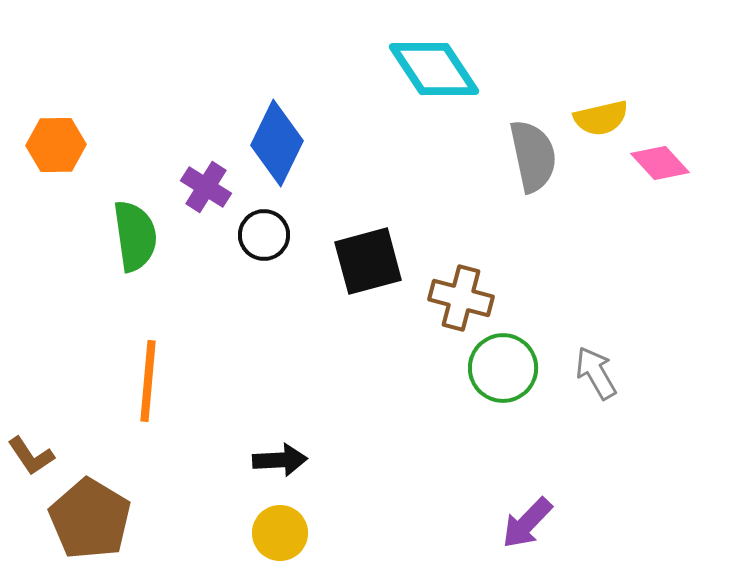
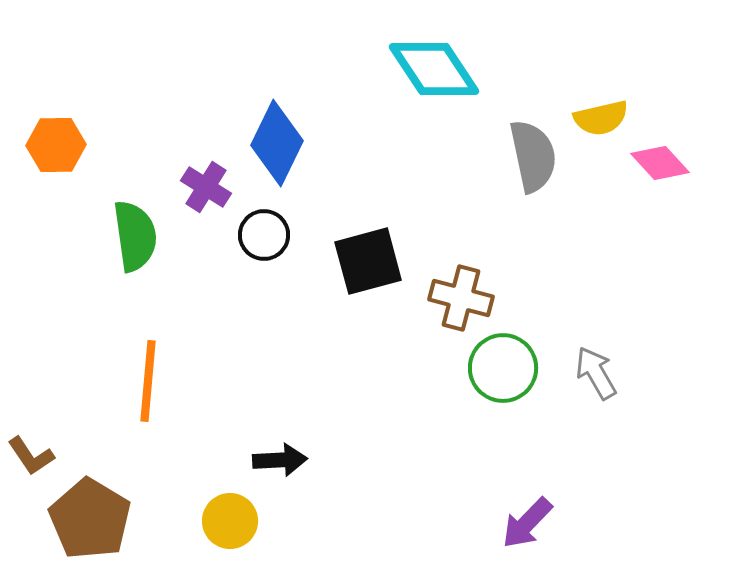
yellow circle: moved 50 px left, 12 px up
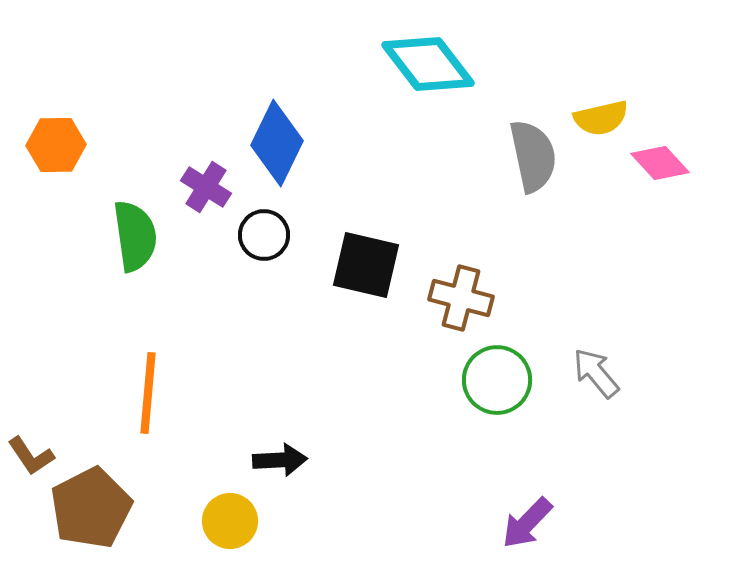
cyan diamond: moved 6 px left, 5 px up; rotated 4 degrees counterclockwise
black square: moved 2 px left, 4 px down; rotated 28 degrees clockwise
green circle: moved 6 px left, 12 px down
gray arrow: rotated 10 degrees counterclockwise
orange line: moved 12 px down
brown pentagon: moved 1 px right, 11 px up; rotated 14 degrees clockwise
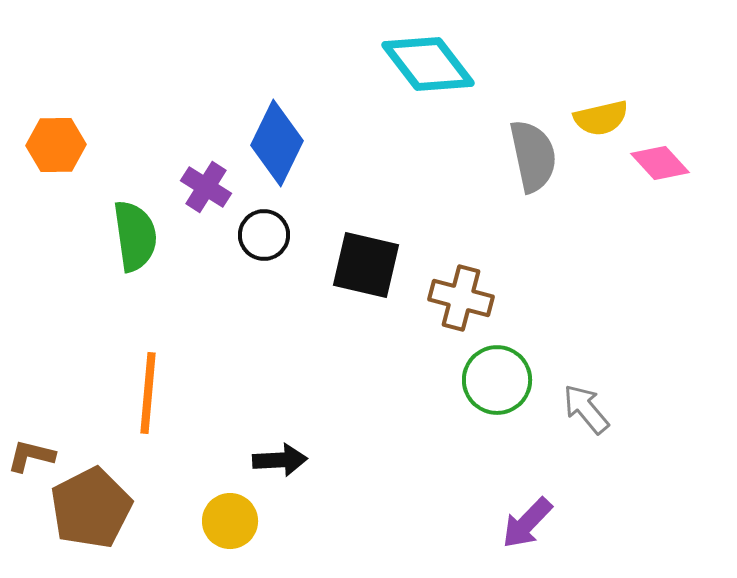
gray arrow: moved 10 px left, 36 px down
brown L-shape: rotated 138 degrees clockwise
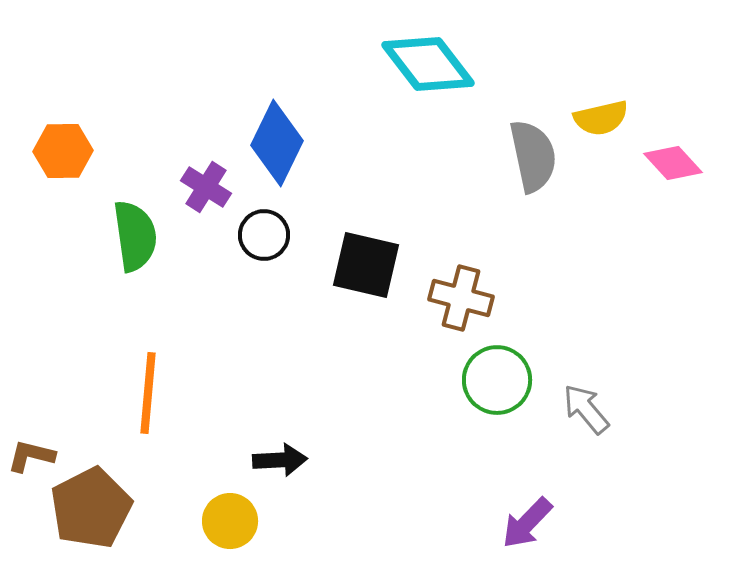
orange hexagon: moved 7 px right, 6 px down
pink diamond: moved 13 px right
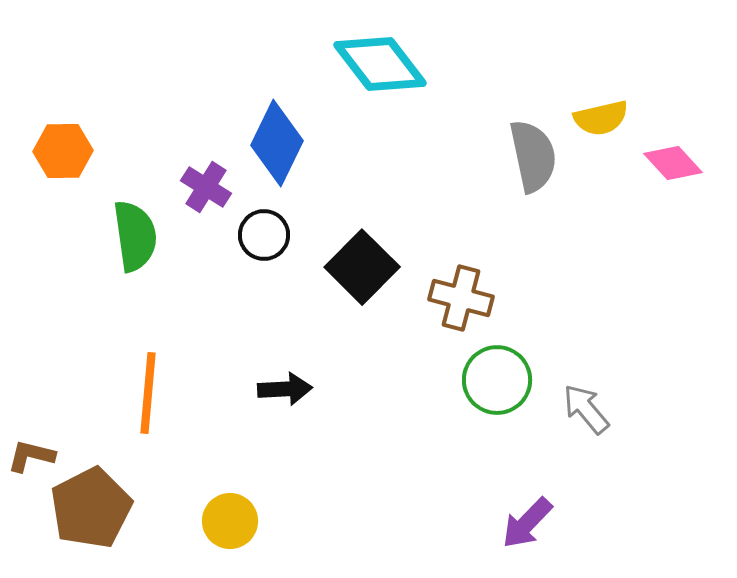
cyan diamond: moved 48 px left
black square: moved 4 px left, 2 px down; rotated 32 degrees clockwise
black arrow: moved 5 px right, 71 px up
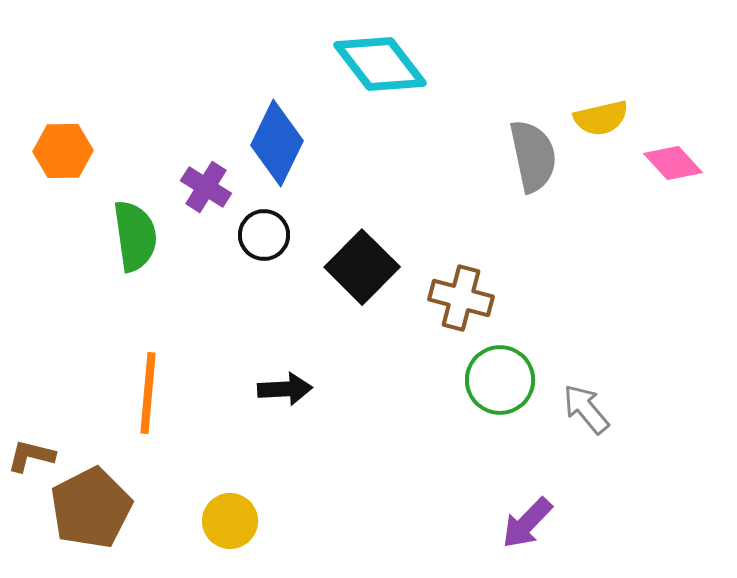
green circle: moved 3 px right
